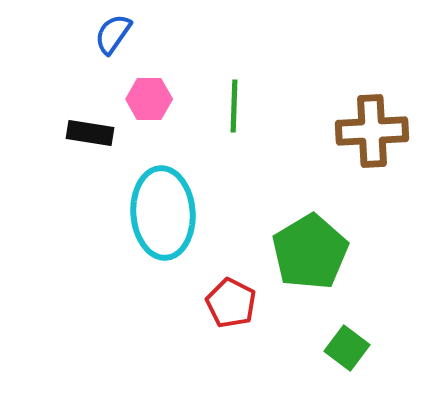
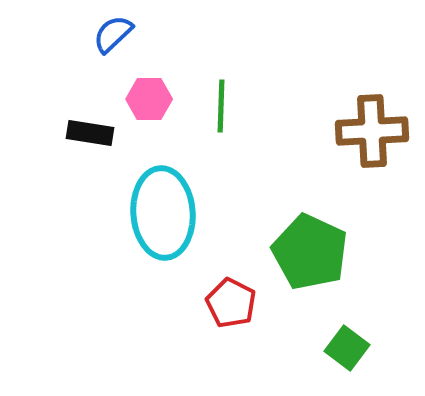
blue semicircle: rotated 12 degrees clockwise
green line: moved 13 px left
green pentagon: rotated 16 degrees counterclockwise
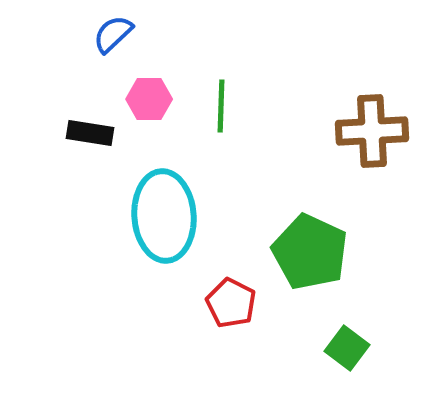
cyan ellipse: moved 1 px right, 3 px down
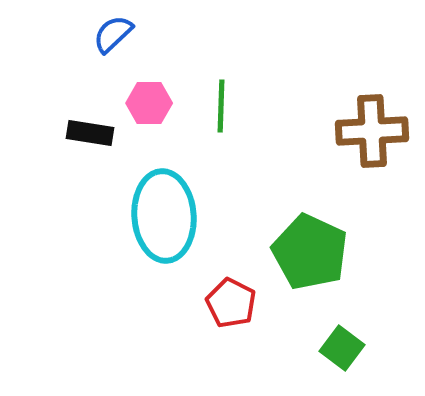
pink hexagon: moved 4 px down
green square: moved 5 px left
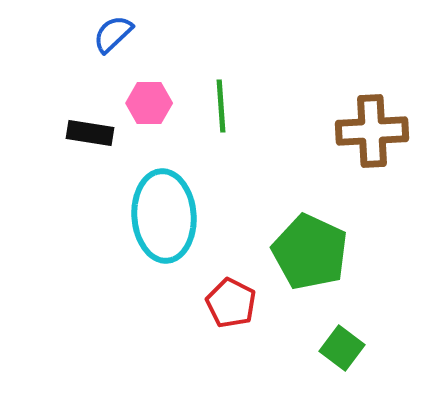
green line: rotated 6 degrees counterclockwise
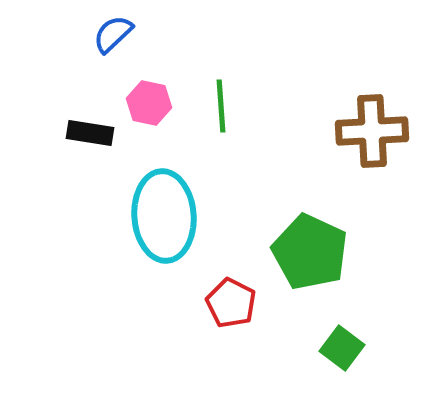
pink hexagon: rotated 12 degrees clockwise
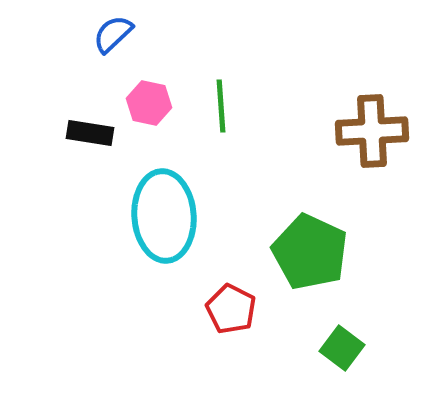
red pentagon: moved 6 px down
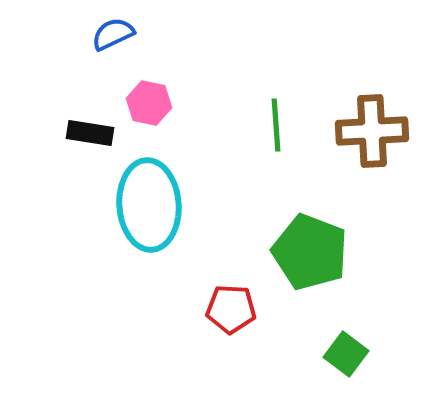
blue semicircle: rotated 18 degrees clockwise
green line: moved 55 px right, 19 px down
cyan ellipse: moved 15 px left, 11 px up
green pentagon: rotated 4 degrees counterclockwise
red pentagon: rotated 24 degrees counterclockwise
green square: moved 4 px right, 6 px down
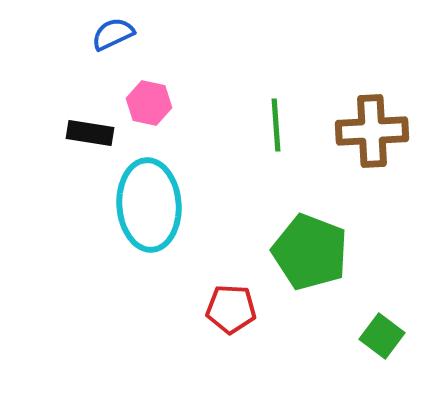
green square: moved 36 px right, 18 px up
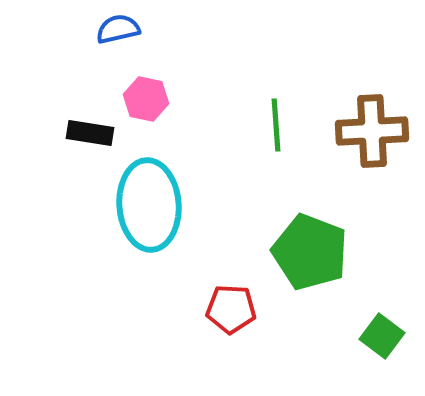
blue semicircle: moved 5 px right, 5 px up; rotated 12 degrees clockwise
pink hexagon: moved 3 px left, 4 px up
